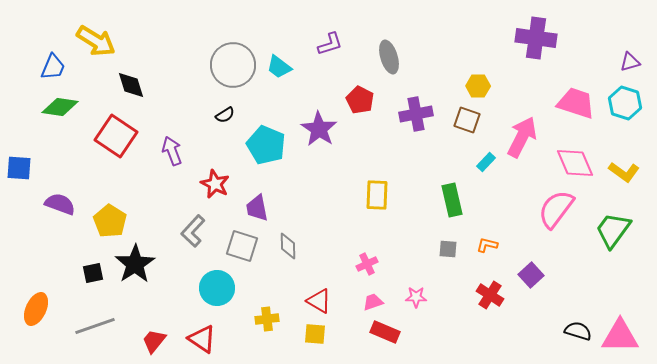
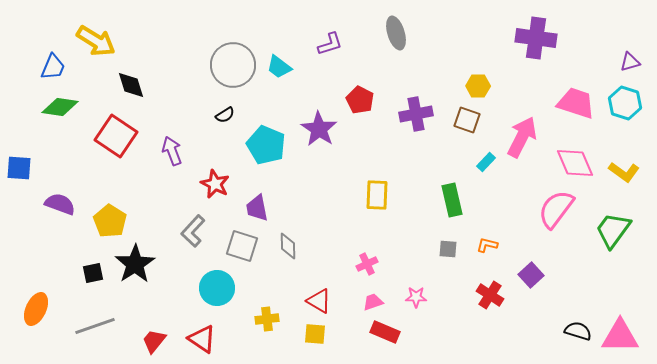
gray ellipse at (389, 57): moved 7 px right, 24 px up
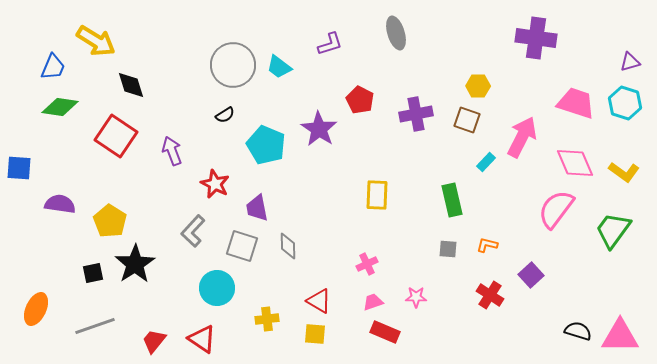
purple semicircle at (60, 204): rotated 12 degrees counterclockwise
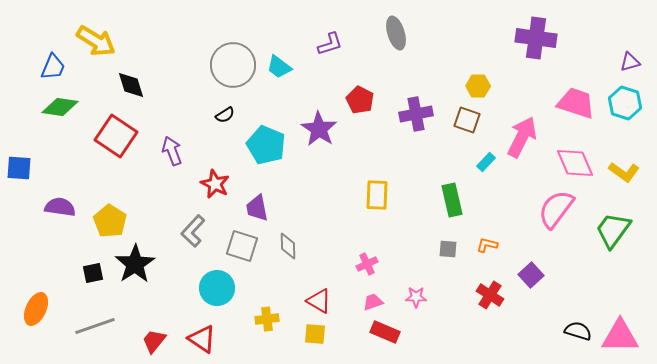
purple semicircle at (60, 204): moved 3 px down
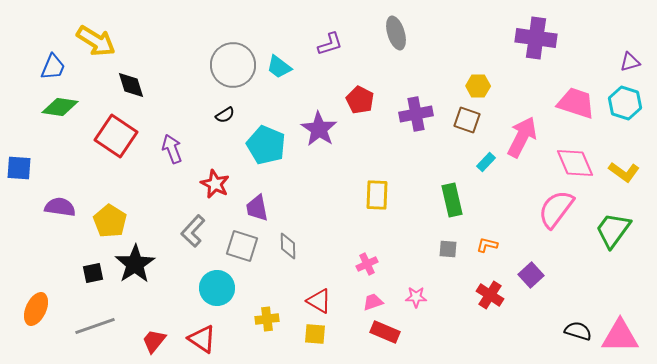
purple arrow at (172, 151): moved 2 px up
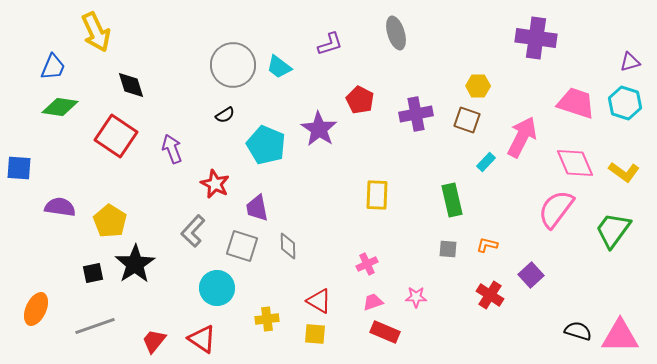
yellow arrow at (96, 41): moved 9 px up; rotated 33 degrees clockwise
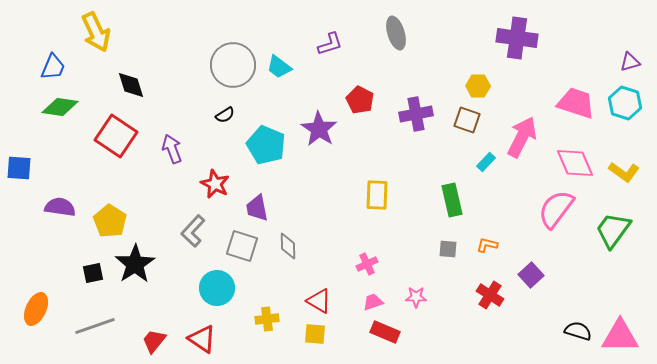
purple cross at (536, 38): moved 19 px left
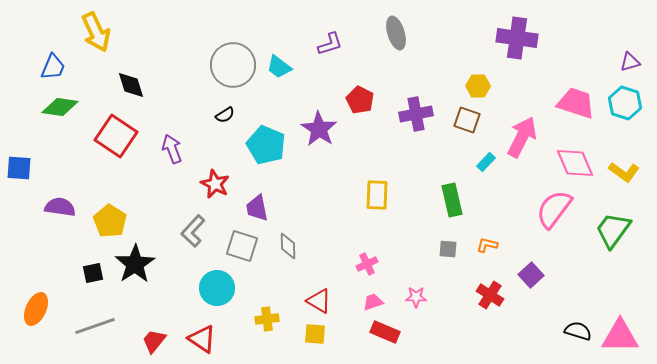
pink semicircle at (556, 209): moved 2 px left
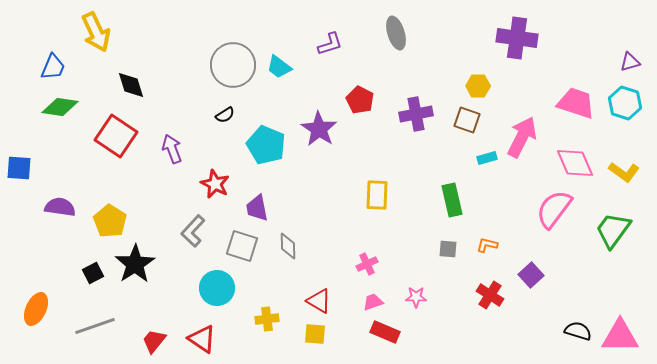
cyan rectangle at (486, 162): moved 1 px right, 4 px up; rotated 30 degrees clockwise
black square at (93, 273): rotated 15 degrees counterclockwise
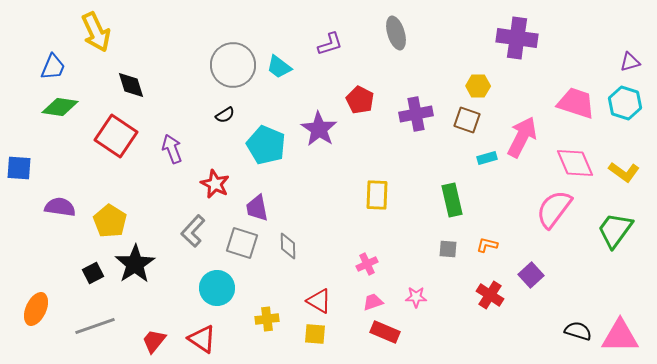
green trapezoid at (613, 230): moved 2 px right
gray square at (242, 246): moved 3 px up
